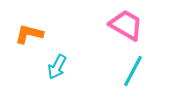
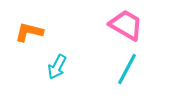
orange L-shape: moved 2 px up
cyan line: moved 6 px left, 2 px up
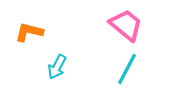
pink trapezoid: rotated 9 degrees clockwise
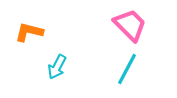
pink trapezoid: moved 4 px right; rotated 6 degrees clockwise
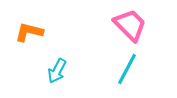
cyan arrow: moved 4 px down
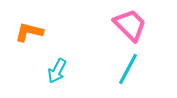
cyan line: moved 1 px right
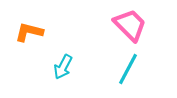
cyan arrow: moved 6 px right, 4 px up
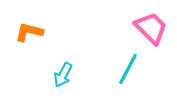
pink trapezoid: moved 21 px right, 3 px down
cyan arrow: moved 8 px down
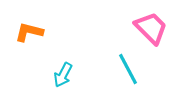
cyan line: rotated 56 degrees counterclockwise
